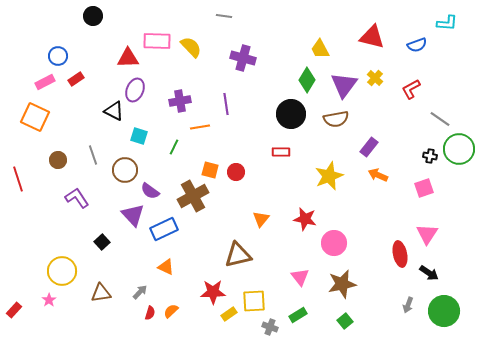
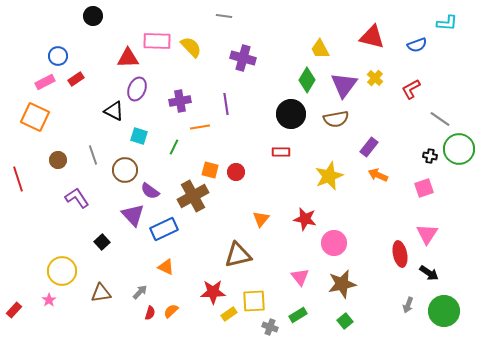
purple ellipse at (135, 90): moved 2 px right, 1 px up
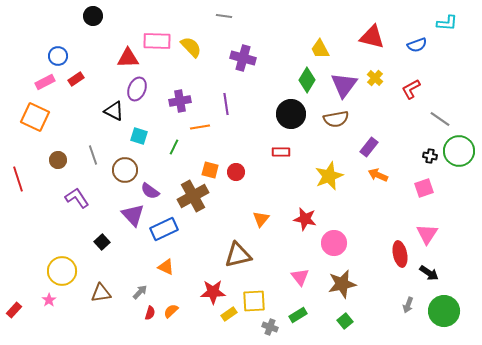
green circle at (459, 149): moved 2 px down
